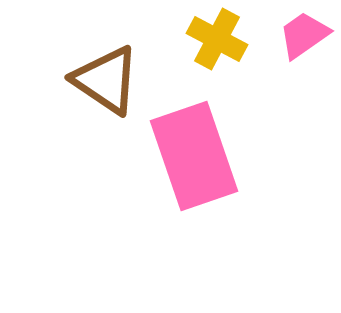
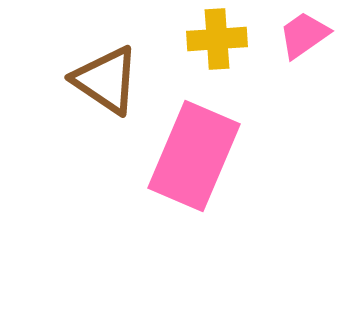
yellow cross: rotated 32 degrees counterclockwise
pink rectangle: rotated 42 degrees clockwise
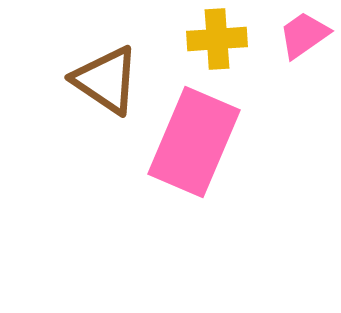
pink rectangle: moved 14 px up
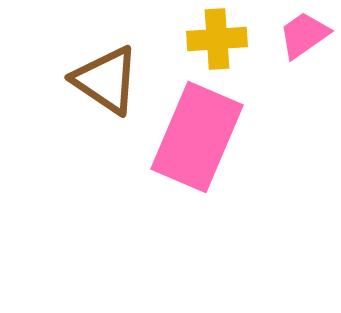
pink rectangle: moved 3 px right, 5 px up
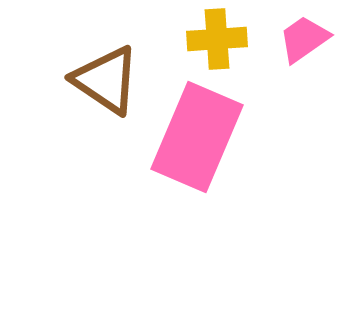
pink trapezoid: moved 4 px down
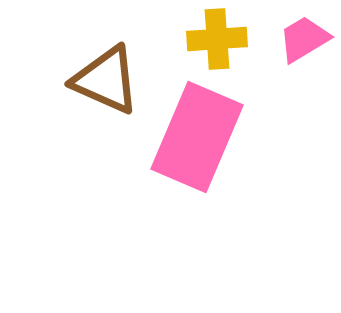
pink trapezoid: rotated 4 degrees clockwise
brown triangle: rotated 10 degrees counterclockwise
